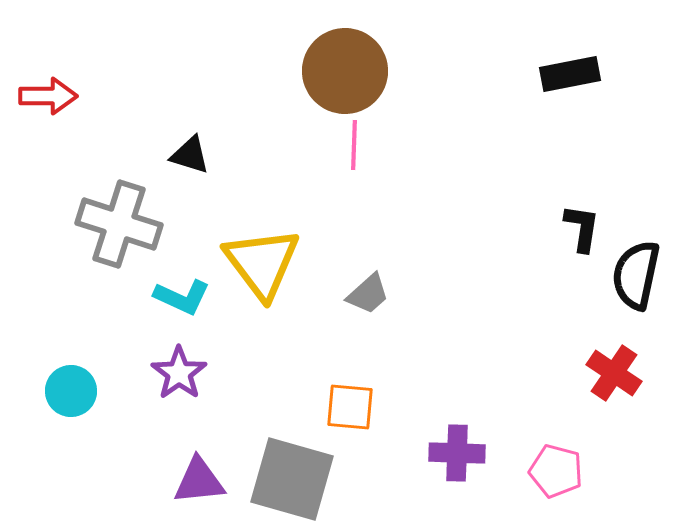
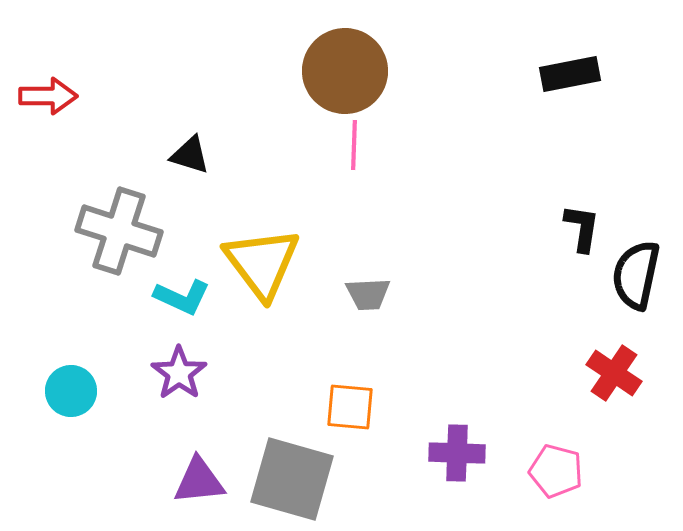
gray cross: moved 7 px down
gray trapezoid: rotated 39 degrees clockwise
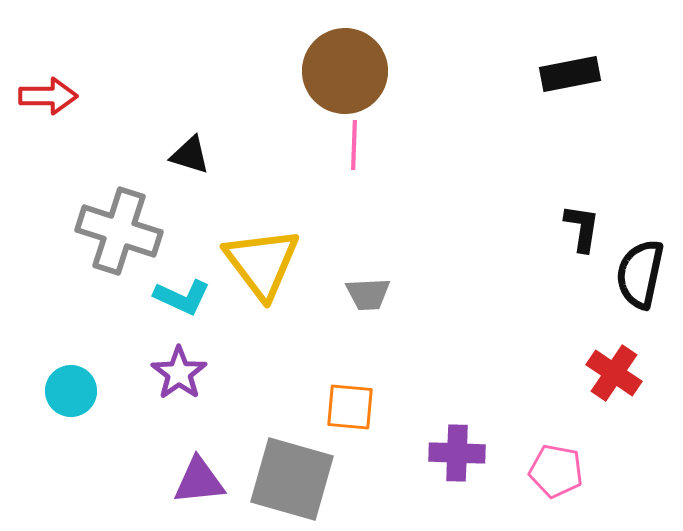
black semicircle: moved 4 px right, 1 px up
pink pentagon: rotated 4 degrees counterclockwise
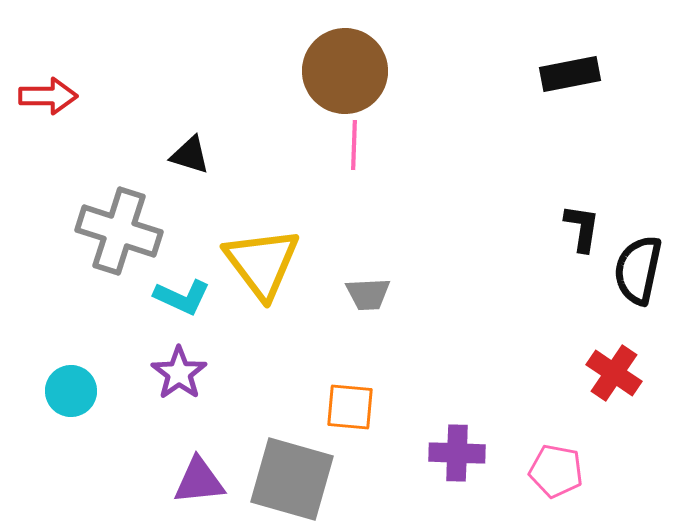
black semicircle: moved 2 px left, 4 px up
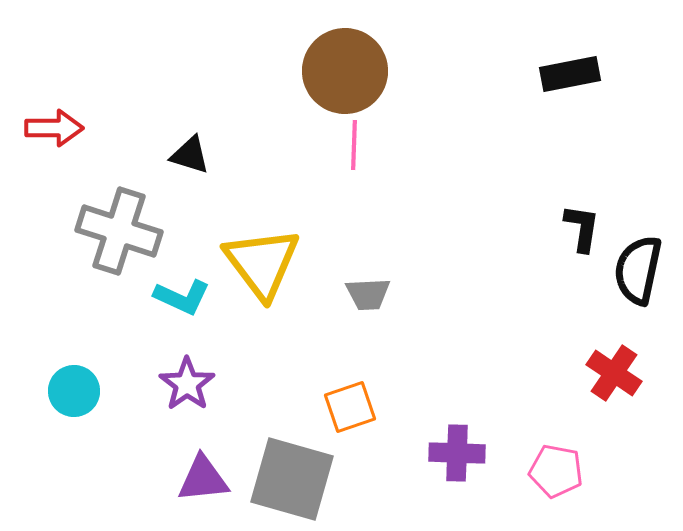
red arrow: moved 6 px right, 32 px down
purple star: moved 8 px right, 11 px down
cyan circle: moved 3 px right
orange square: rotated 24 degrees counterclockwise
purple triangle: moved 4 px right, 2 px up
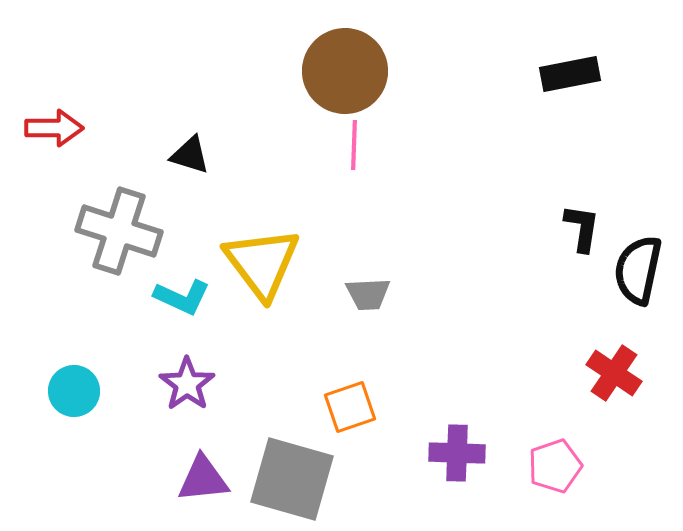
pink pentagon: moved 1 px left, 5 px up; rotated 30 degrees counterclockwise
